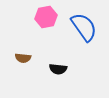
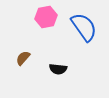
brown semicircle: rotated 126 degrees clockwise
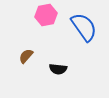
pink hexagon: moved 2 px up
brown semicircle: moved 3 px right, 2 px up
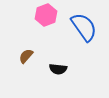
pink hexagon: rotated 10 degrees counterclockwise
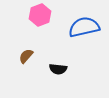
pink hexagon: moved 6 px left
blue semicircle: rotated 68 degrees counterclockwise
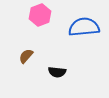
blue semicircle: rotated 8 degrees clockwise
black semicircle: moved 1 px left, 3 px down
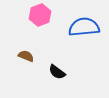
brown semicircle: rotated 70 degrees clockwise
black semicircle: rotated 30 degrees clockwise
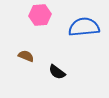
pink hexagon: rotated 15 degrees clockwise
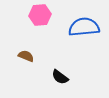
black semicircle: moved 3 px right, 5 px down
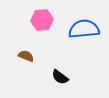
pink hexagon: moved 2 px right, 5 px down
blue semicircle: moved 2 px down
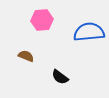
blue semicircle: moved 5 px right, 3 px down
